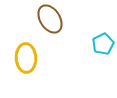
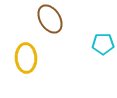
cyan pentagon: rotated 25 degrees clockwise
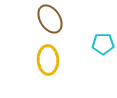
yellow ellipse: moved 22 px right, 2 px down
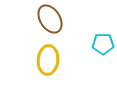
yellow ellipse: rotated 8 degrees clockwise
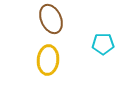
brown ellipse: moved 1 px right; rotated 8 degrees clockwise
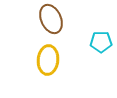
cyan pentagon: moved 2 px left, 2 px up
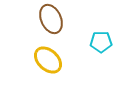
yellow ellipse: rotated 52 degrees counterclockwise
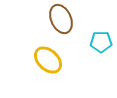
brown ellipse: moved 10 px right
